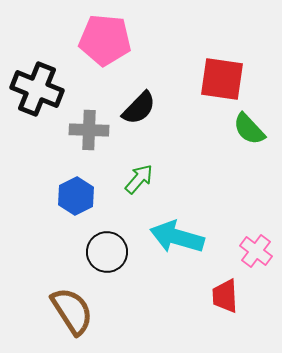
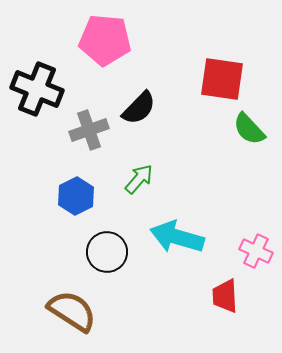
gray cross: rotated 21 degrees counterclockwise
pink cross: rotated 12 degrees counterclockwise
brown semicircle: rotated 24 degrees counterclockwise
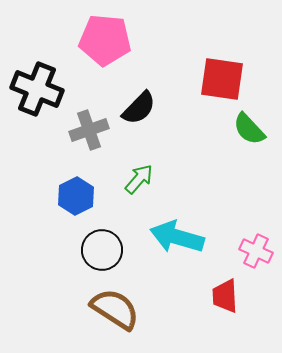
black circle: moved 5 px left, 2 px up
brown semicircle: moved 43 px right, 2 px up
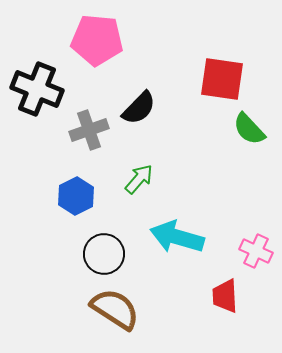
pink pentagon: moved 8 px left
black circle: moved 2 px right, 4 px down
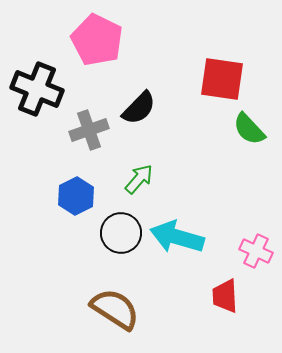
pink pentagon: rotated 21 degrees clockwise
black circle: moved 17 px right, 21 px up
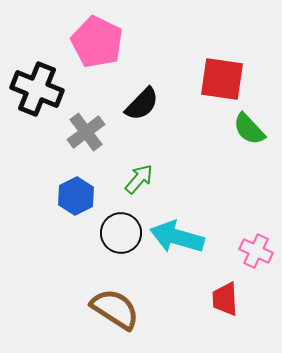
pink pentagon: moved 2 px down
black semicircle: moved 3 px right, 4 px up
gray cross: moved 3 px left, 2 px down; rotated 18 degrees counterclockwise
red trapezoid: moved 3 px down
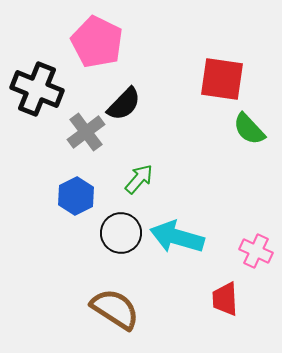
black semicircle: moved 18 px left
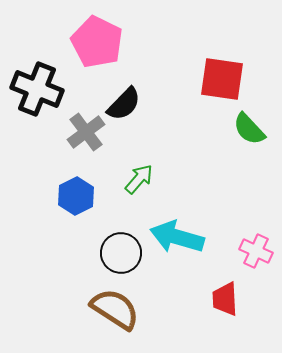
black circle: moved 20 px down
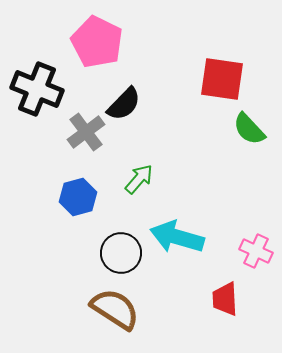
blue hexagon: moved 2 px right, 1 px down; rotated 12 degrees clockwise
